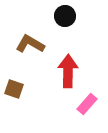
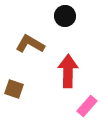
pink rectangle: moved 2 px down
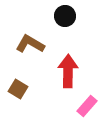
brown square: moved 4 px right; rotated 12 degrees clockwise
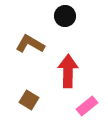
brown square: moved 11 px right, 11 px down
pink rectangle: rotated 10 degrees clockwise
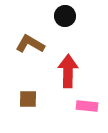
brown square: moved 1 px left, 1 px up; rotated 30 degrees counterclockwise
pink rectangle: rotated 45 degrees clockwise
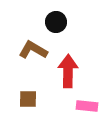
black circle: moved 9 px left, 6 px down
brown L-shape: moved 3 px right, 6 px down
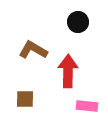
black circle: moved 22 px right
brown square: moved 3 px left
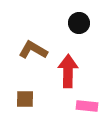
black circle: moved 1 px right, 1 px down
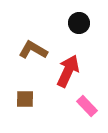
red arrow: rotated 24 degrees clockwise
pink rectangle: rotated 40 degrees clockwise
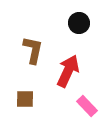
brown L-shape: rotated 72 degrees clockwise
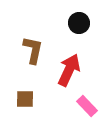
red arrow: moved 1 px right, 1 px up
